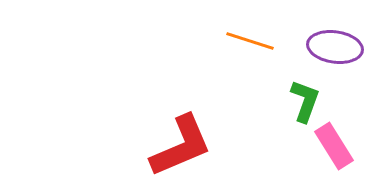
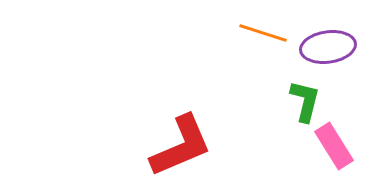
orange line: moved 13 px right, 8 px up
purple ellipse: moved 7 px left; rotated 16 degrees counterclockwise
green L-shape: rotated 6 degrees counterclockwise
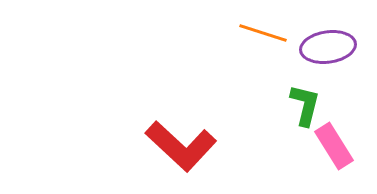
green L-shape: moved 4 px down
red L-shape: rotated 66 degrees clockwise
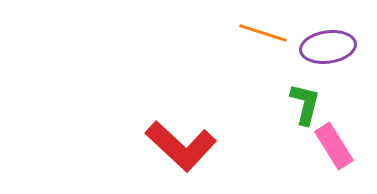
green L-shape: moved 1 px up
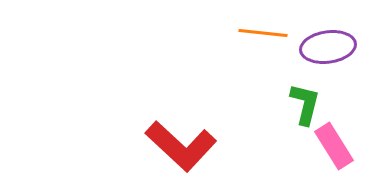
orange line: rotated 12 degrees counterclockwise
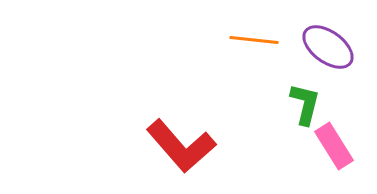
orange line: moved 9 px left, 7 px down
purple ellipse: rotated 44 degrees clockwise
red L-shape: rotated 6 degrees clockwise
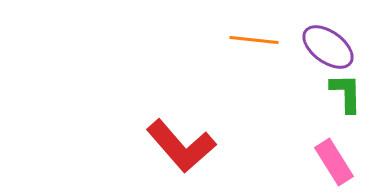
green L-shape: moved 41 px right, 11 px up; rotated 15 degrees counterclockwise
pink rectangle: moved 16 px down
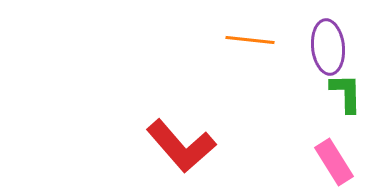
orange line: moved 4 px left
purple ellipse: rotated 48 degrees clockwise
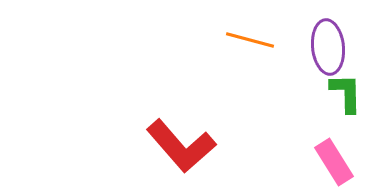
orange line: rotated 9 degrees clockwise
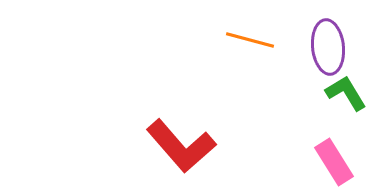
green L-shape: rotated 30 degrees counterclockwise
